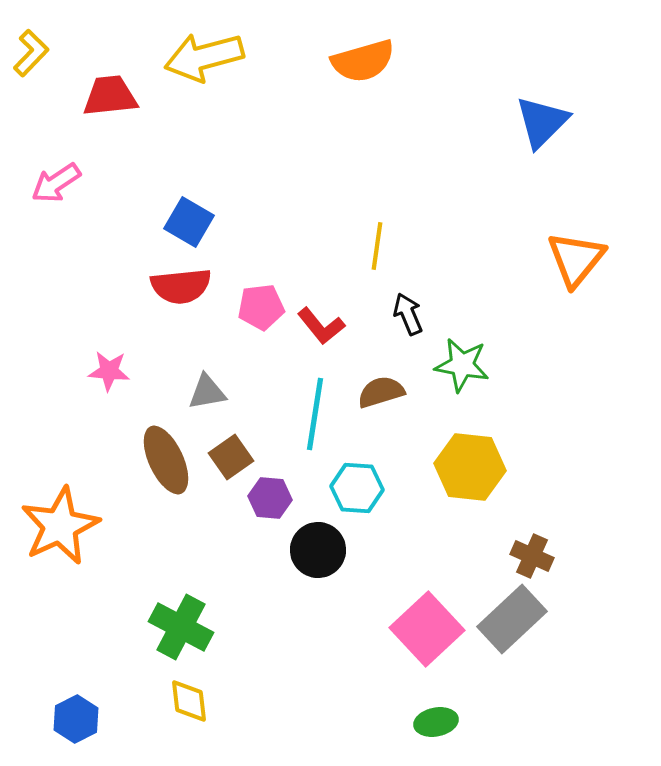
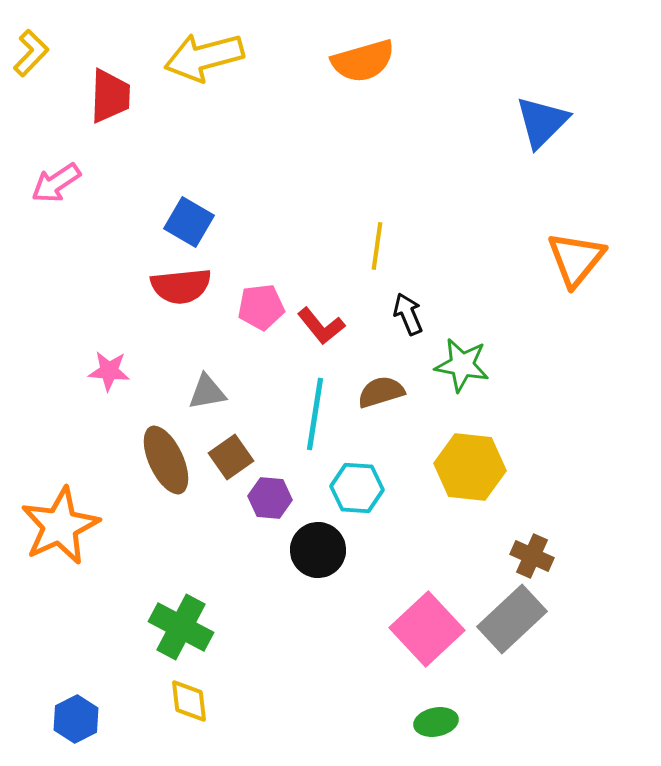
red trapezoid: rotated 98 degrees clockwise
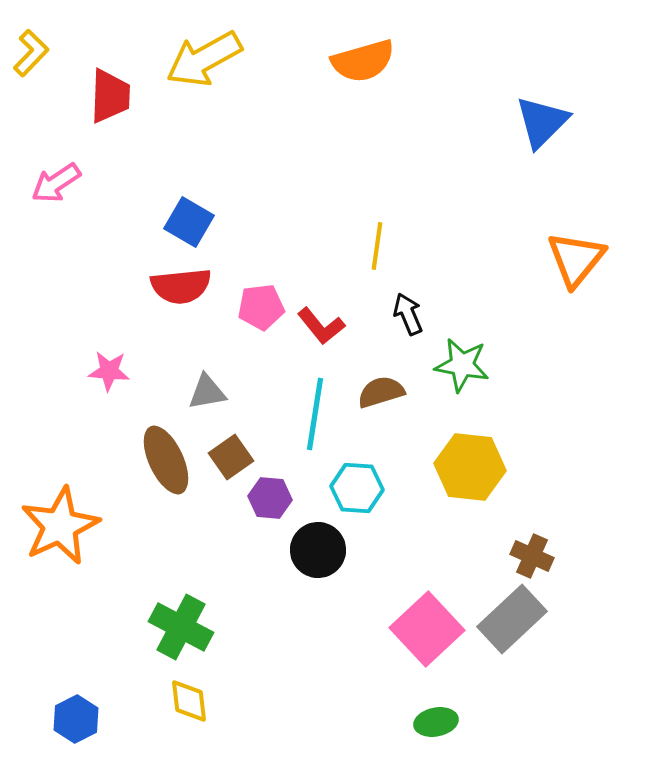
yellow arrow: moved 2 px down; rotated 14 degrees counterclockwise
